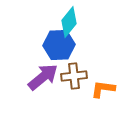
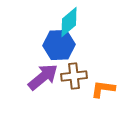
cyan diamond: rotated 12 degrees clockwise
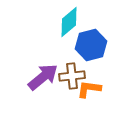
blue hexagon: moved 32 px right; rotated 12 degrees counterclockwise
brown cross: moved 2 px left
orange L-shape: moved 14 px left
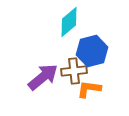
blue hexagon: moved 1 px right, 6 px down
brown cross: moved 2 px right, 5 px up
